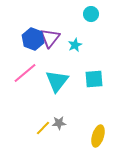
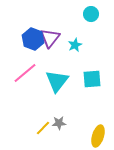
cyan square: moved 2 px left
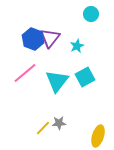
cyan star: moved 2 px right, 1 px down
cyan square: moved 7 px left, 2 px up; rotated 24 degrees counterclockwise
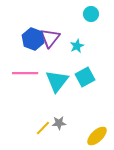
pink line: rotated 40 degrees clockwise
yellow ellipse: moved 1 px left; rotated 30 degrees clockwise
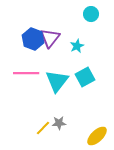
pink line: moved 1 px right
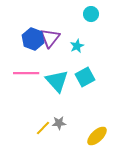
cyan triangle: rotated 20 degrees counterclockwise
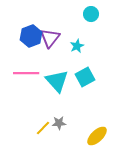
blue hexagon: moved 2 px left, 3 px up; rotated 20 degrees clockwise
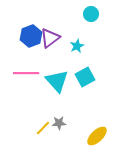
purple triangle: rotated 15 degrees clockwise
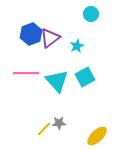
blue hexagon: moved 2 px up
yellow line: moved 1 px right, 1 px down
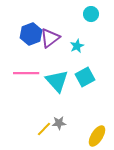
yellow ellipse: rotated 15 degrees counterclockwise
